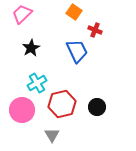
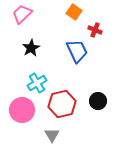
black circle: moved 1 px right, 6 px up
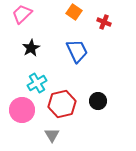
red cross: moved 9 px right, 8 px up
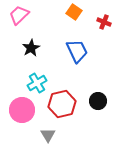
pink trapezoid: moved 3 px left, 1 px down
gray triangle: moved 4 px left
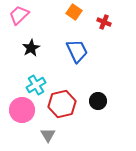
cyan cross: moved 1 px left, 2 px down
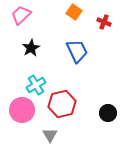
pink trapezoid: moved 2 px right
black circle: moved 10 px right, 12 px down
gray triangle: moved 2 px right
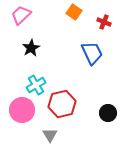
blue trapezoid: moved 15 px right, 2 px down
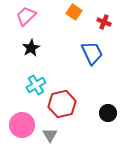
pink trapezoid: moved 5 px right, 1 px down
pink circle: moved 15 px down
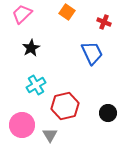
orange square: moved 7 px left
pink trapezoid: moved 4 px left, 2 px up
red hexagon: moved 3 px right, 2 px down
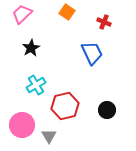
black circle: moved 1 px left, 3 px up
gray triangle: moved 1 px left, 1 px down
